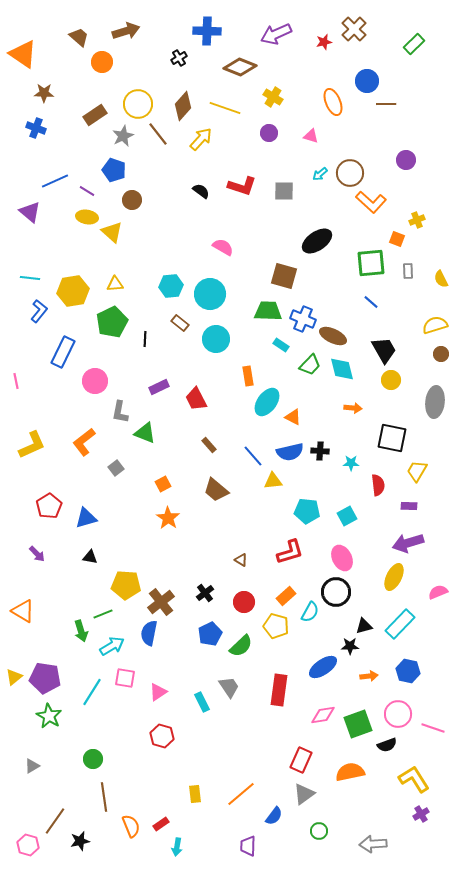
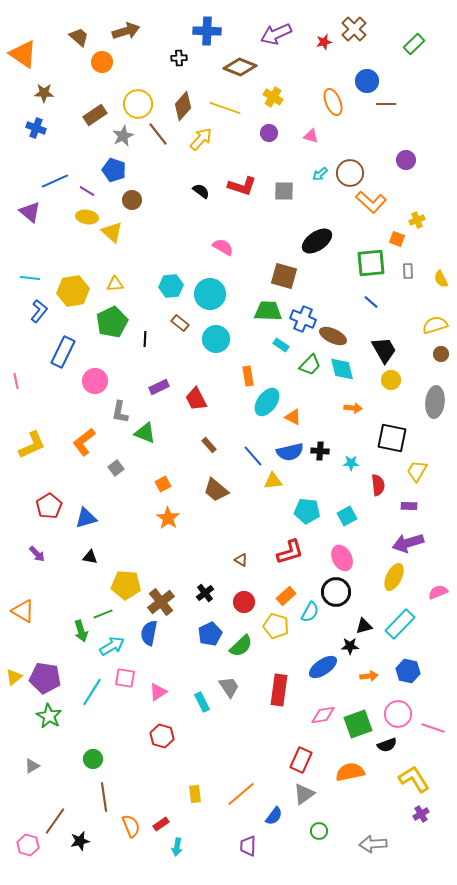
black cross at (179, 58): rotated 28 degrees clockwise
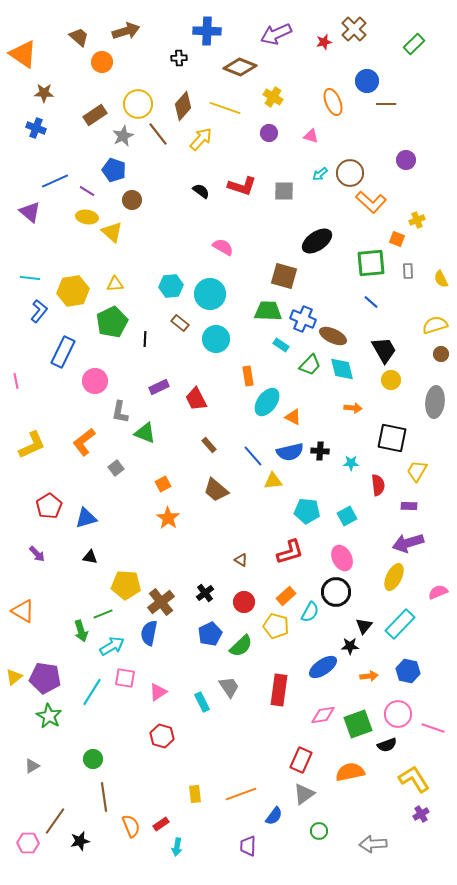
black triangle at (364, 626): rotated 36 degrees counterclockwise
orange line at (241, 794): rotated 20 degrees clockwise
pink hexagon at (28, 845): moved 2 px up; rotated 15 degrees counterclockwise
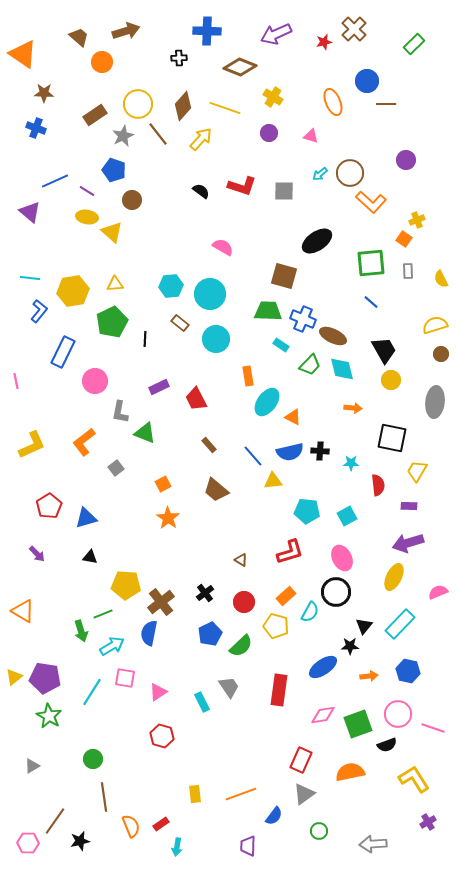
orange square at (397, 239): moved 7 px right; rotated 14 degrees clockwise
purple cross at (421, 814): moved 7 px right, 8 px down
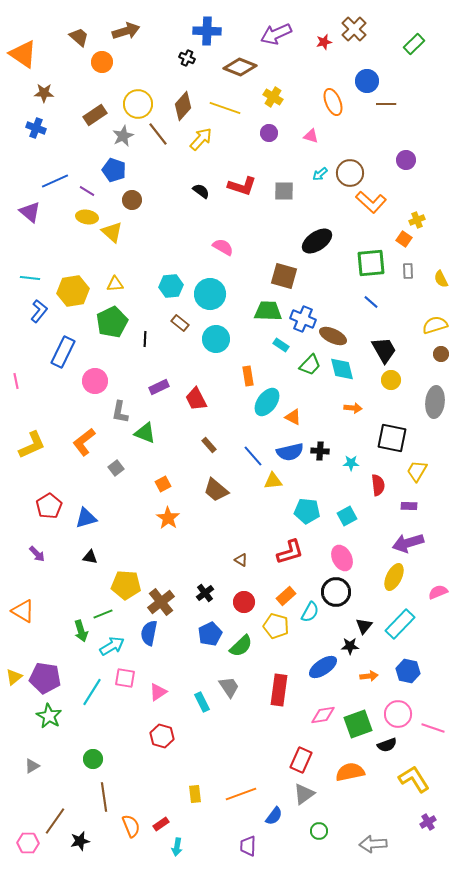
black cross at (179, 58): moved 8 px right; rotated 28 degrees clockwise
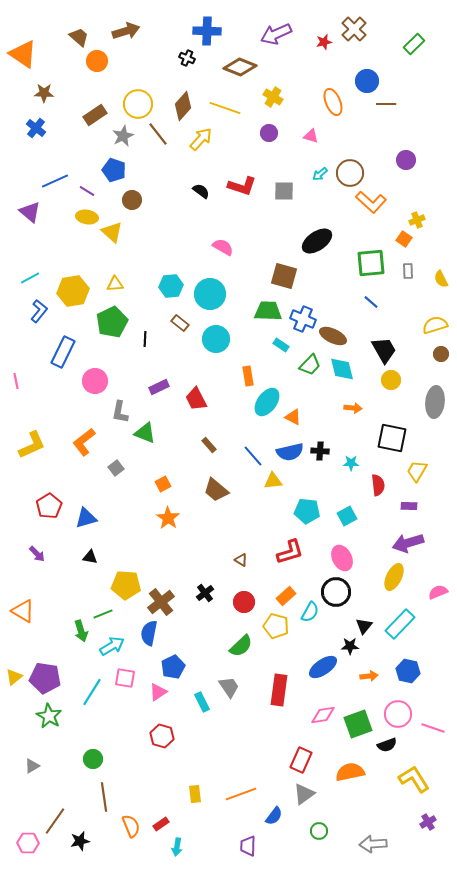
orange circle at (102, 62): moved 5 px left, 1 px up
blue cross at (36, 128): rotated 18 degrees clockwise
cyan line at (30, 278): rotated 36 degrees counterclockwise
blue pentagon at (210, 634): moved 37 px left, 33 px down
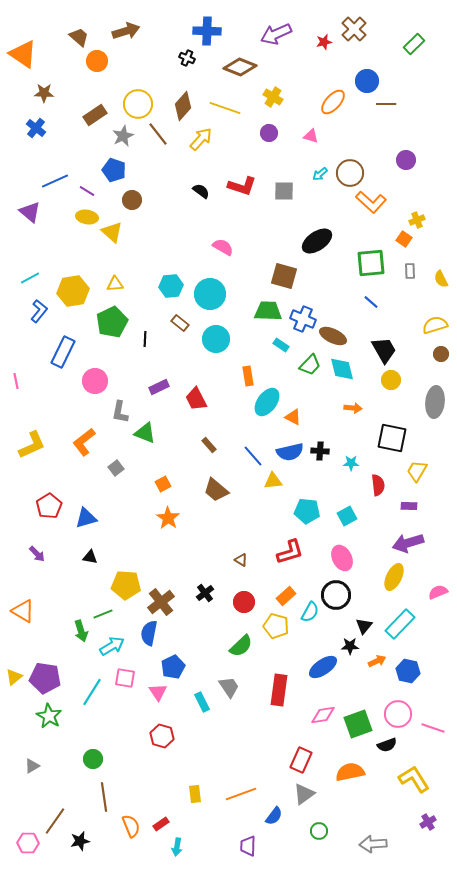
orange ellipse at (333, 102): rotated 64 degrees clockwise
gray rectangle at (408, 271): moved 2 px right
black circle at (336, 592): moved 3 px down
orange arrow at (369, 676): moved 8 px right, 15 px up; rotated 18 degrees counterclockwise
pink triangle at (158, 692): rotated 30 degrees counterclockwise
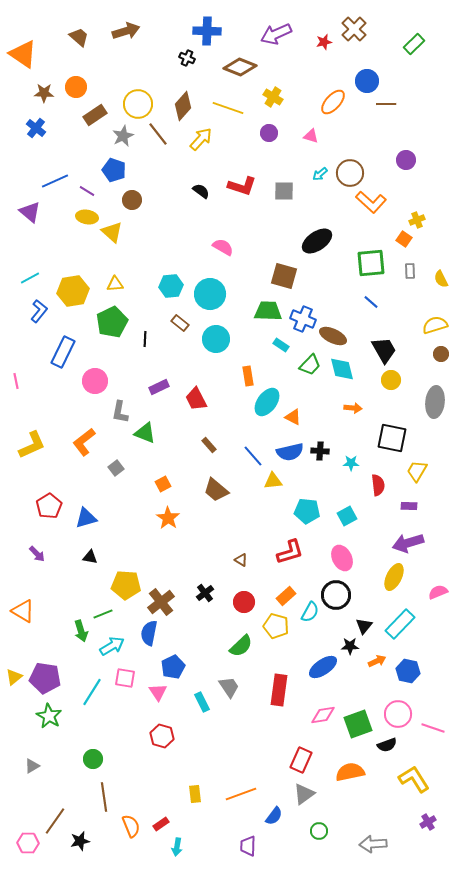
orange circle at (97, 61): moved 21 px left, 26 px down
yellow line at (225, 108): moved 3 px right
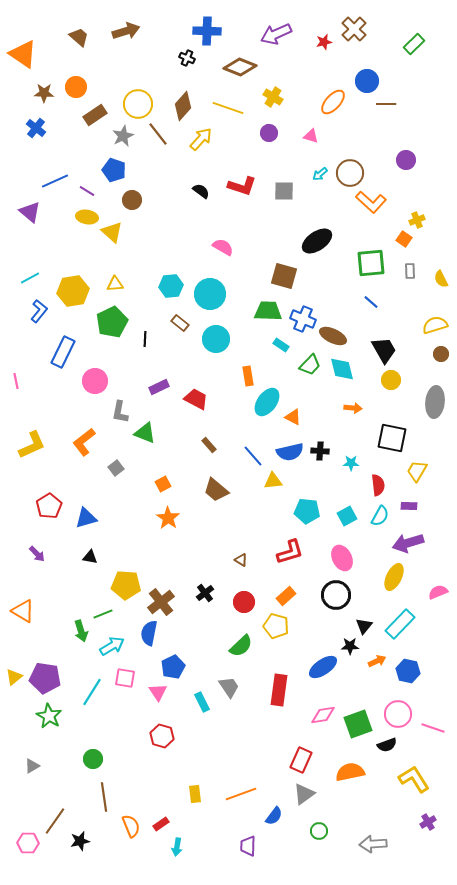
red trapezoid at (196, 399): rotated 145 degrees clockwise
cyan semicircle at (310, 612): moved 70 px right, 96 px up
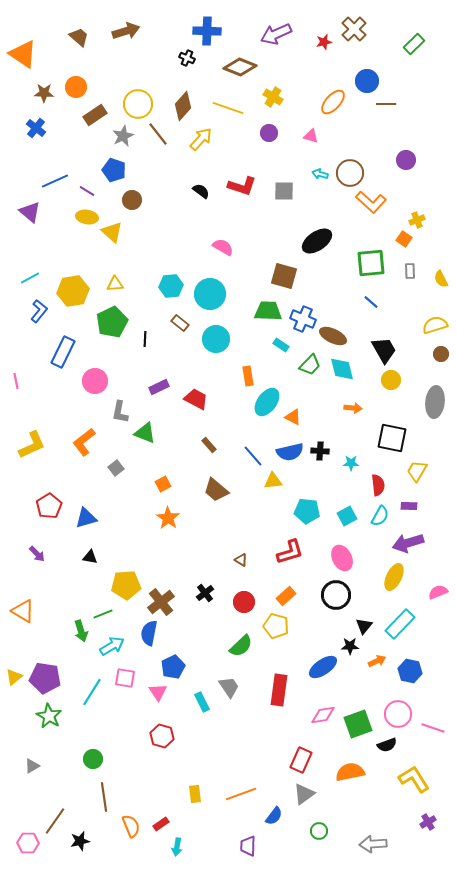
cyan arrow at (320, 174): rotated 56 degrees clockwise
yellow pentagon at (126, 585): rotated 8 degrees counterclockwise
blue hexagon at (408, 671): moved 2 px right
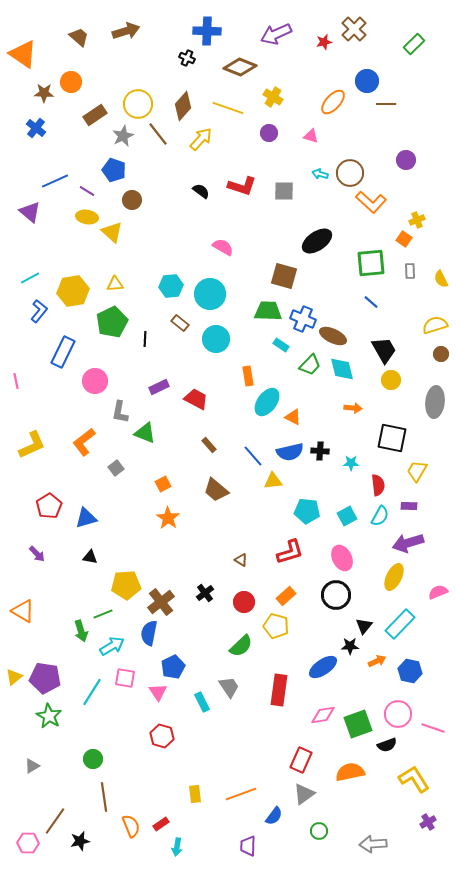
orange circle at (76, 87): moved 5 px left, 5 px up
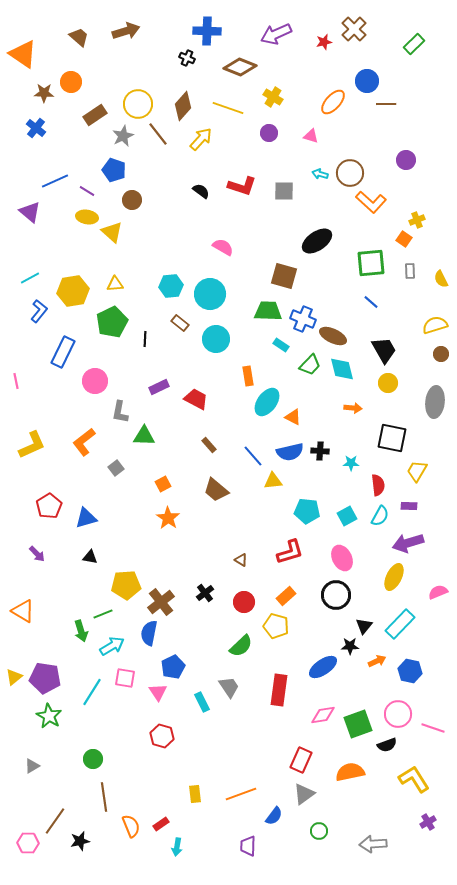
yellow circle at (391, 380): moved 3 px left, 3 px down
green triangle at (145, 433): moved 1 px left, 3 px down; rotated 20 degrees counterclockwise
